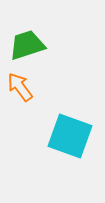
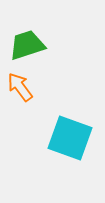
cyan square: moved 2 px down
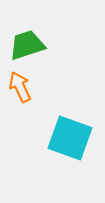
orange arrow: rotated 12 degrees clockwise
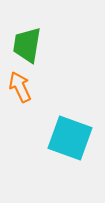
green trapezoid: rotated 63 degrees counterclockwise
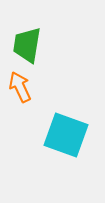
cyan square: moved 4 px left, 3 px up
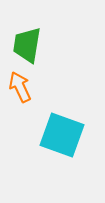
cyan square: moved 4 px left
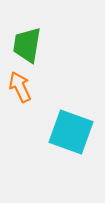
cyan square: moved 9 px right, 3 px up
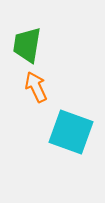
orange arrow: moved 16 px right
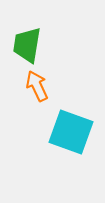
orange arrow: moved 1 px right, 1 px up
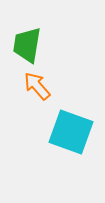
orange arrow: rotated 16 degrees counterclockwise
